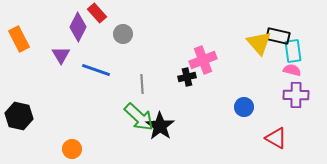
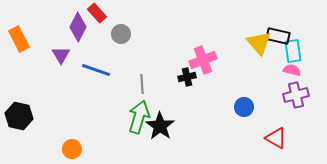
gray circle: moved 2 px left
purple cross: rotated 15 degrees counterclockwise
green arrow: rotated 116 degrees counterclockwise
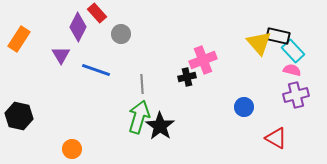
orange rectangle: rotated 60 degrees clockwise
cyan rectangle: rotated 35 degrees counterclockwise
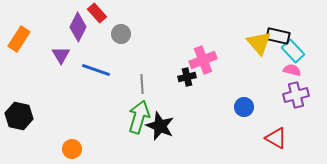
black star: rotated 12 degrees counterclockwise
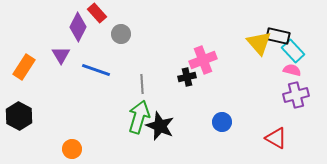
orange rectangle: moved 5 px right, 28 px down
blue circle: moved 22 px left, 15 px down
black hexagon: rotated 16 degrees clockwise
